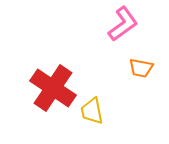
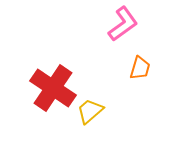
orange trapezoid: moved 1 px left; rotated 85 degrees counterclockwise
yellow trapezoid: moved 2 px left; rotated 60 degrees clockwise
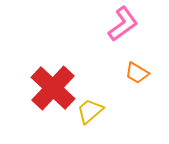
orange trapezoid: moved 3 px left, 5 px down; rotated 105 degrees clockwise
red cross: rotated 9 degrees clockwise
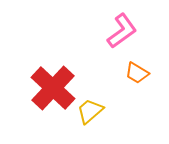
pink L-shape: moved 1 px left, 7 px down
